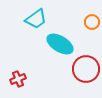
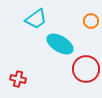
orange circle: moved 1 px left, 1 px up
red cross: rotated 35 degrees clockwise
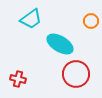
cyan trapezoid: moved 5 px left
red circle: moved 10 px left, 5 px down
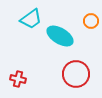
cyan ellipse: moved 8 px up
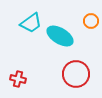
cyan trapezoid: moved 4 px down
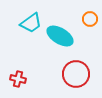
orange circle: moved 1 px left, 2 px up
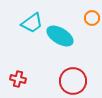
orange circle: moved 2 px right, 1 px up
cyan trapezoid: moved 1 px right
red circle: moved 3 px left, 7 px down
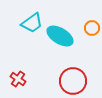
orange circle: moved 10 px down
red cross: rotated 21 degrees clockwise
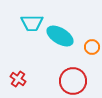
cyan trapezoid: rotated 35 degrees clockwise
orange circle: moved 19 px down
